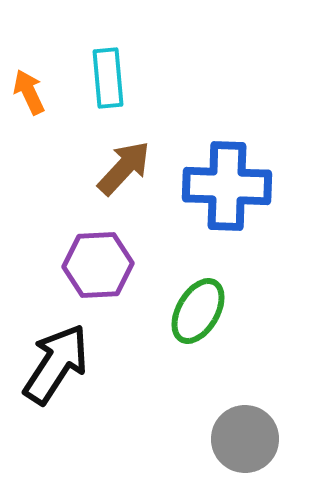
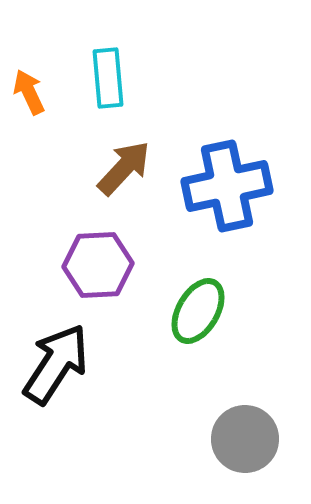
blue cross: rotated 14 degrees counterclockwise
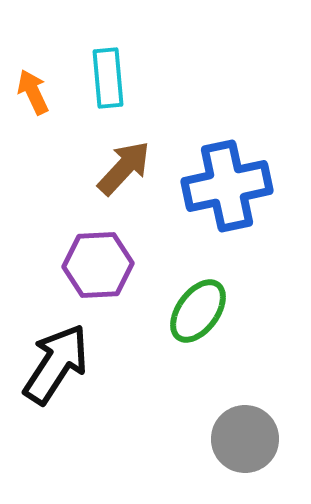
orange arrow: moved 4 px right
green ellipse: rotated 6 degrees clockwise
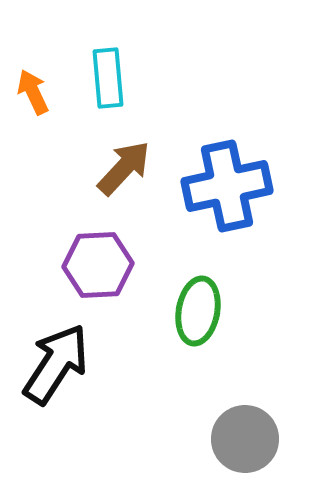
green ellipse: rotated 26 degrees counterclockwise
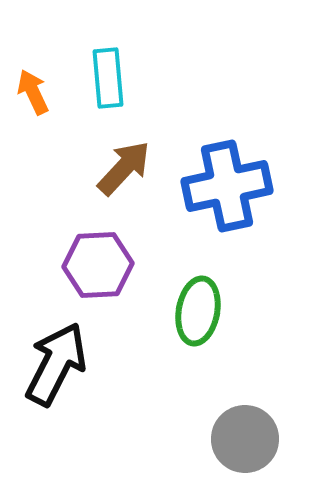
black arrow: rotated 6 degrees counterclockwise
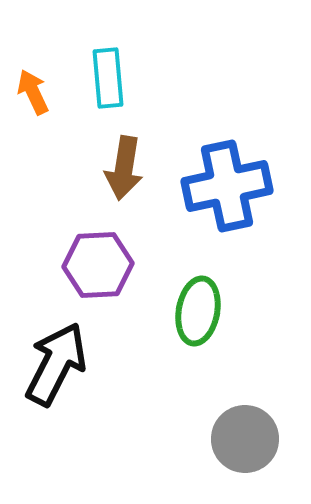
brown arrow: rotated 146 degrees clockwise
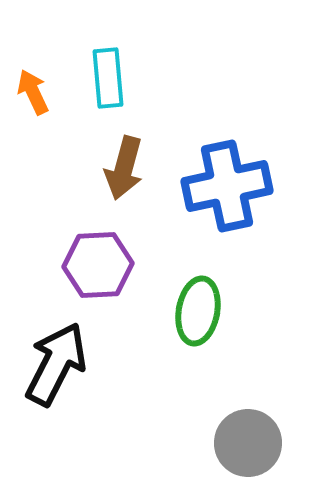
brown arrow: rotated 6 degrees clockwise
gray circle: moved 3 px right, 4 px down
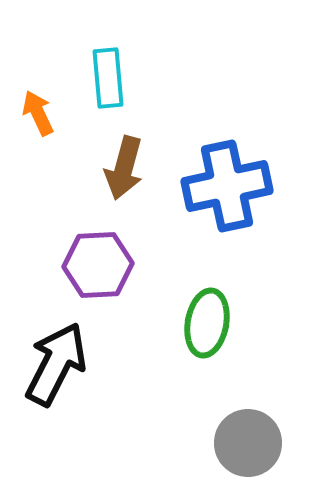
orange arrow: moved 5 px right, 21 px down
green ellipse: moved 9 px right, 12 px down
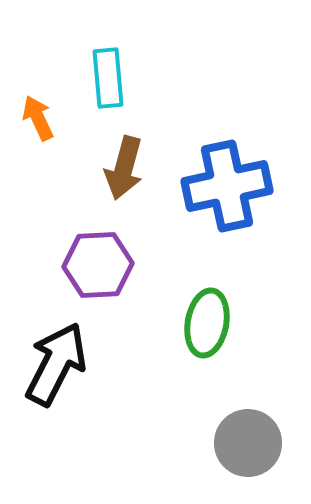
orange arrow: moved 5 px down
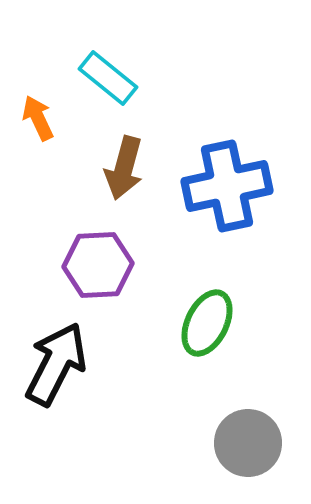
cyan rectangle: rotated 46 degrees counterclockwise
green ellipse: rotated 16 degrees clockwise
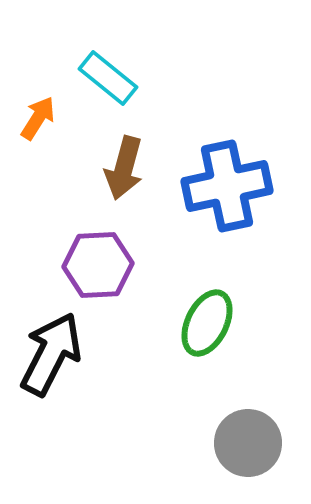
orange arrow: rotated 57 degrees clockwise
black arrow: moved 5 px left, 10 px up
